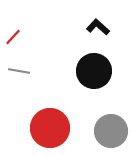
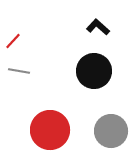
red line: moved 4 px down
red circle: moved 2 px down
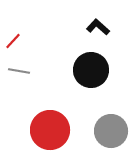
black circle: moved 3 px left, 1 px up
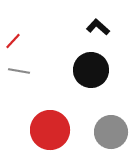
gray circle: moved 1 px down
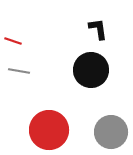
black L-shape: moved 2 px down; rotated 40 degrees clockwise
red line: rotated 66 degrees clockwise
red circle: moved 1 px left
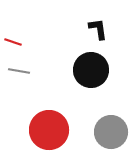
red line: moved 1 px down
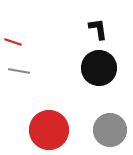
black circle: moved 8 px right, 2 px up
gray circle: moved 1 px left, 2 px up
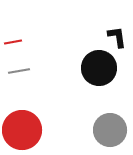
black L-shape: moved 19 px right, 8 px down
red line: rotated 30 degrees counterclockwise
gray line: rotated 20 degrees counterclockwise
red circle: moved 27 px left
